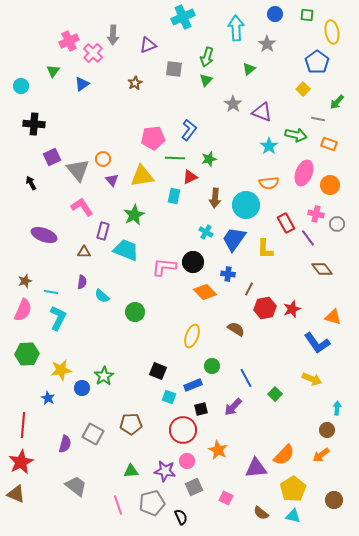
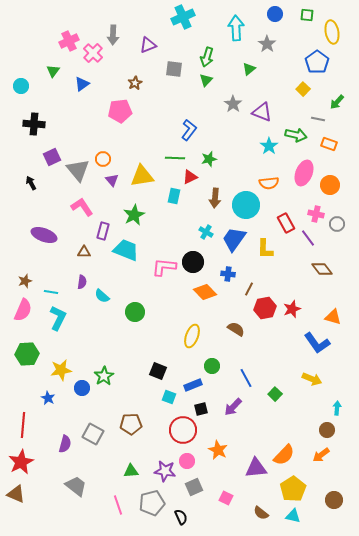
pink pentagon at (153, 138): moved 33 px left, 27 px up
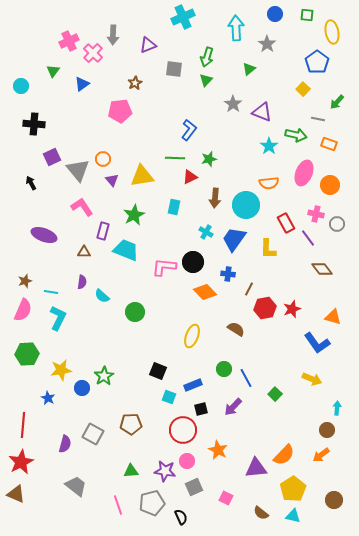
cyan rectangle at (174, 196): moved 11 px down
yellow L-shape at (265, 249): moved 3 px right
green circle at (212, 366): moved 12 px right, 3 px down
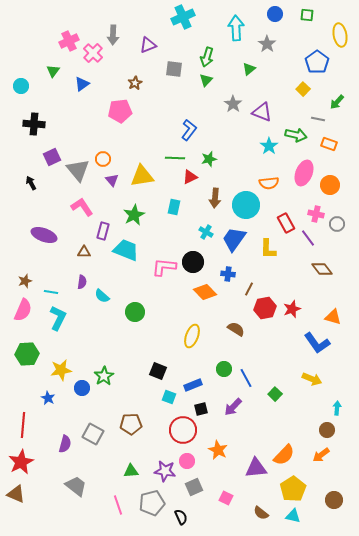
yellow ellipse at (332, 32): moved 8 px right, 3 px down
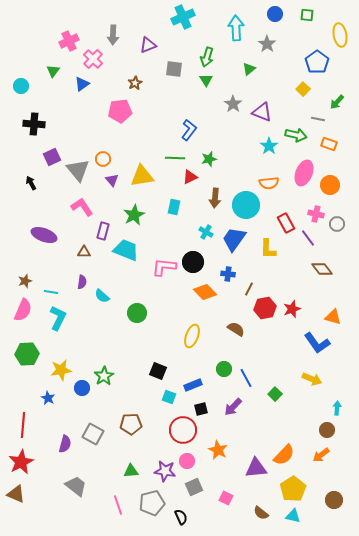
pink cross at (93, 53): moved 6 px down
green triangle at (206, 80): rotated 16 degrees counterclockwise
green circle at (135, 312): moved 2 px right, 1 px down
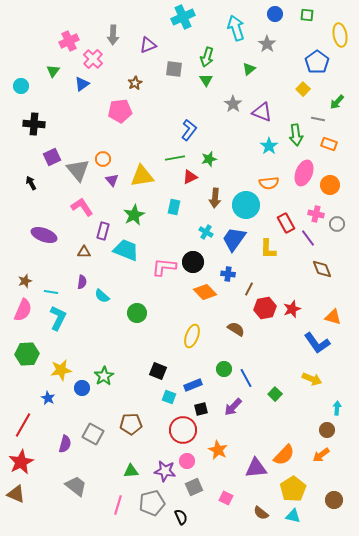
cyan arrow at (236, 28): rotated 15 degrees counterclockwise
green arrow at (296, 135): rotated 70 degrees clockwise
green line at (175, 158): rotated 12 degrees counterclockwise
brown diamond at (322, 269): rotated 15 degrees clockwise
red line at (23, 425): rotated 25 degrees clockwise
pink line at (118, 505): rotated 36 degrees clockwise
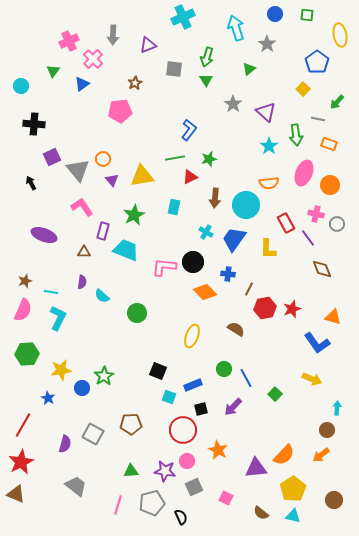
purple triangle at (262, 112): moved 4 px right; rotated 20 degrees clockwise
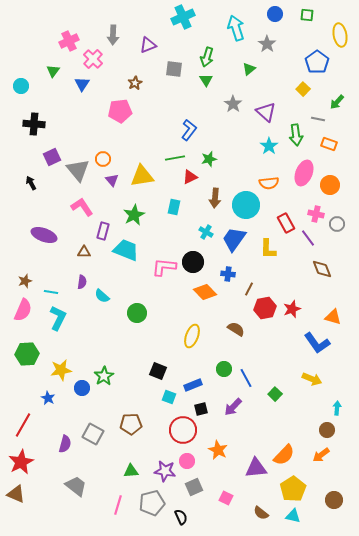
blue triangle at (82, 84): rotated 21 degrees counterclockwise
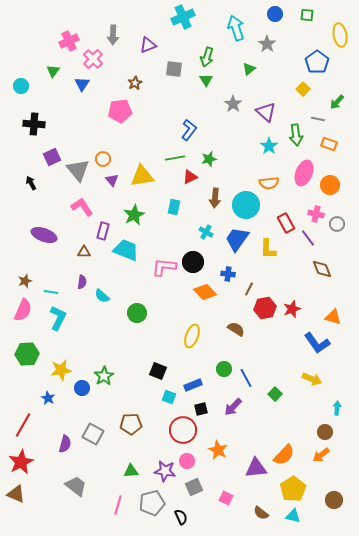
blue trapezoid at (234, 239): moved 3 px right
brown circle at (327, 430): moved 2 px left, 2 px down
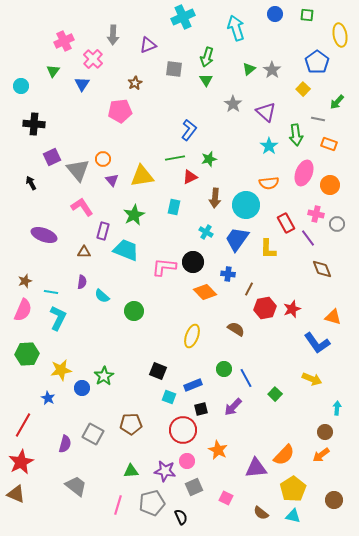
pink cross at (69, 41): moved 5 px left
gray star at (267, 44): moved 5 px right, 26 px down
green circle at (137, 313): moved 3 px left, 2 px up
